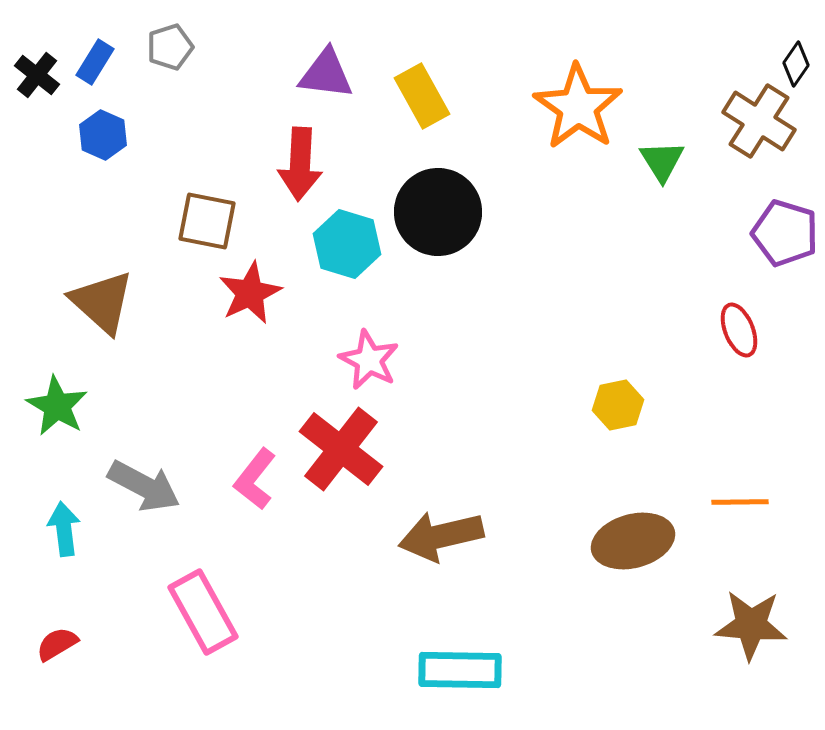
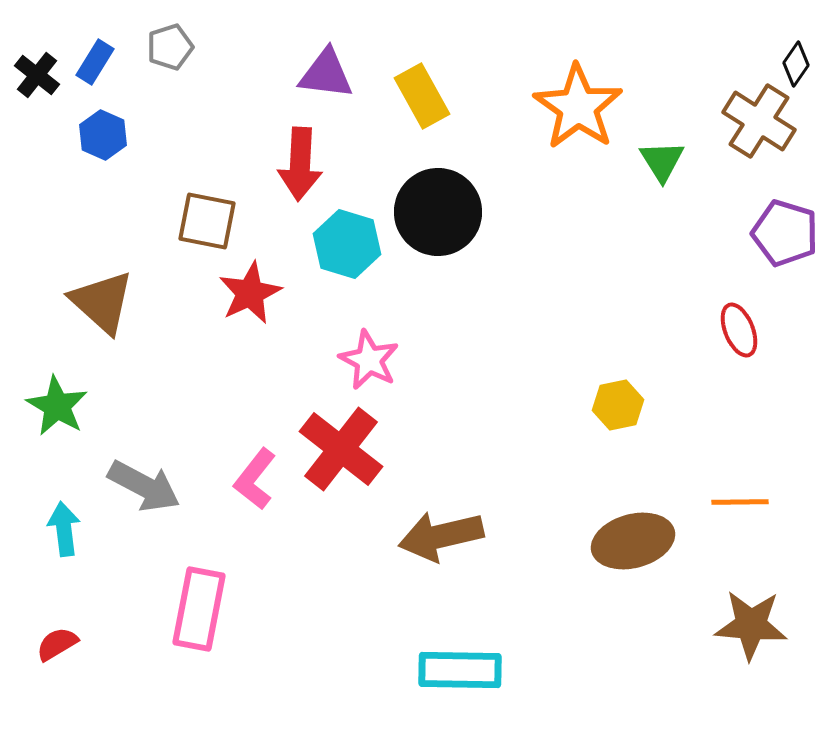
pink rectangle: moved 4 px left, 3 px up; rotated 40 degrees clockwise
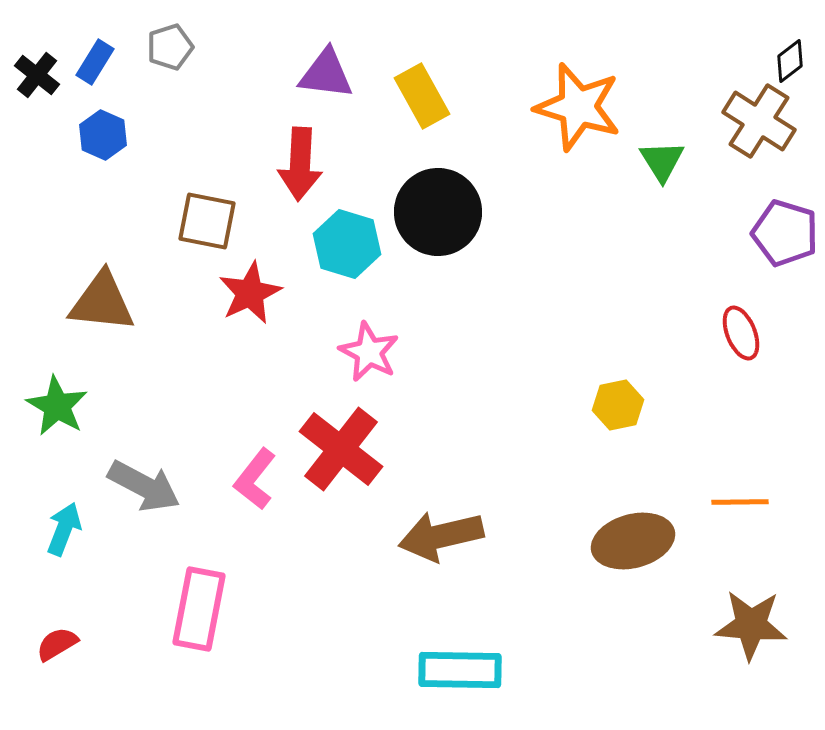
black diamond: moved 6 px left, 3 px up; rotated 18 degrees clockwise
orange star: rotated 18 degrees counterclockwise
brown triangle: rotated 36 degrees counterclockwise
red ellipse: moved 2 px right, 3 px down
pink star: moved 8 px up
cyan arrow: rotated 28 degrees clockwise
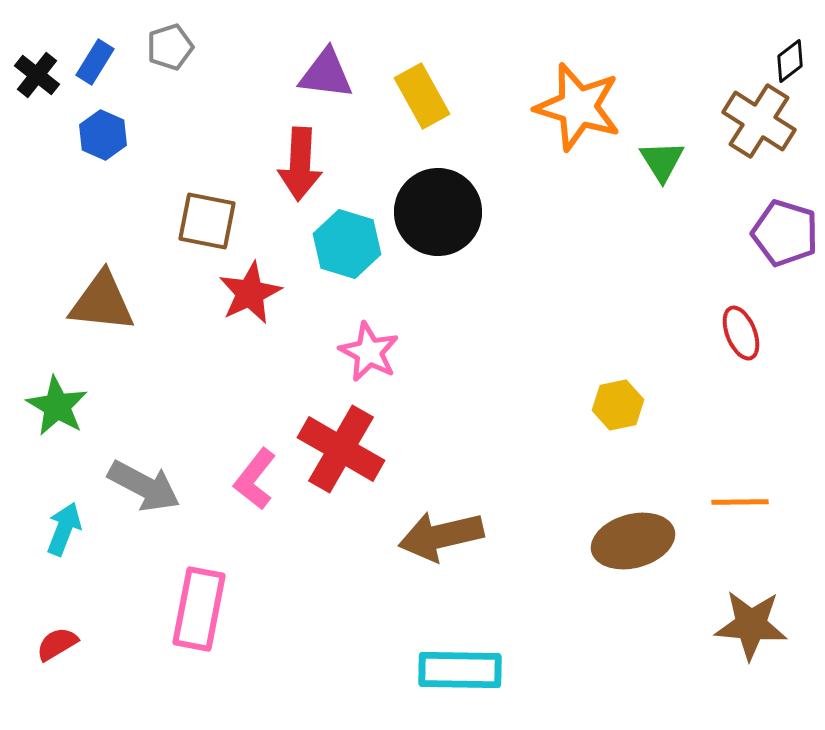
red cross: rotated 8 degrees counterclockwise
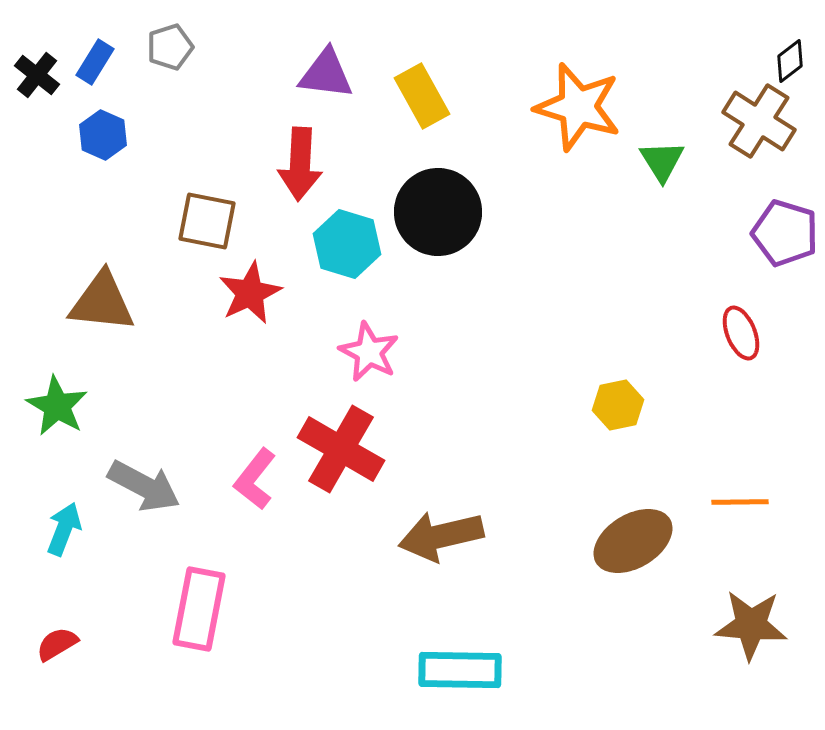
brown ellipse: rotated 16 degrees counterclockwise
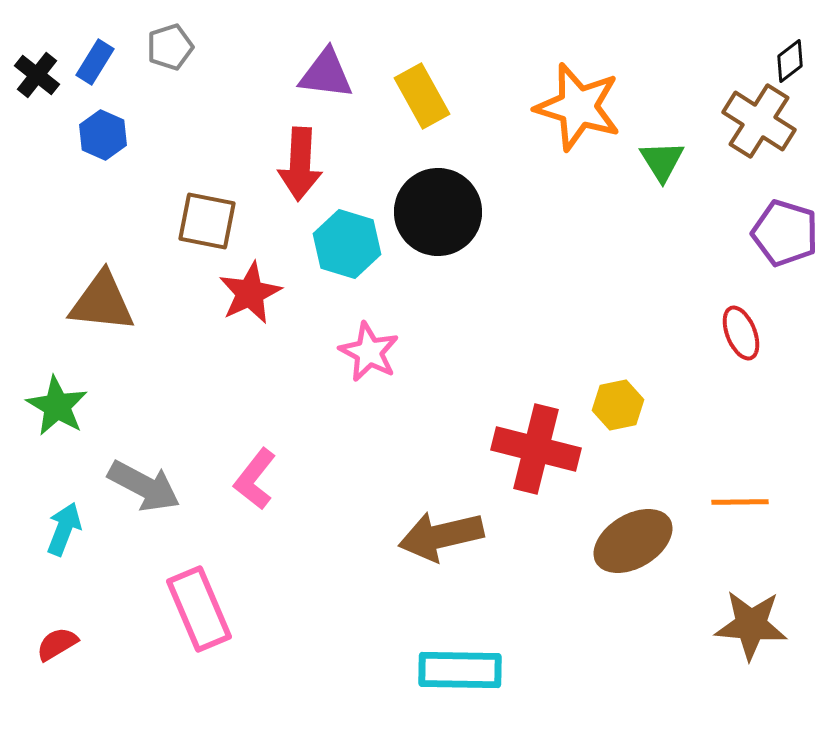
red cross: moved 195 px right; rotated 16 degrees counterclockwise
pink rectangle: rotated 34 degrees counterclockwise
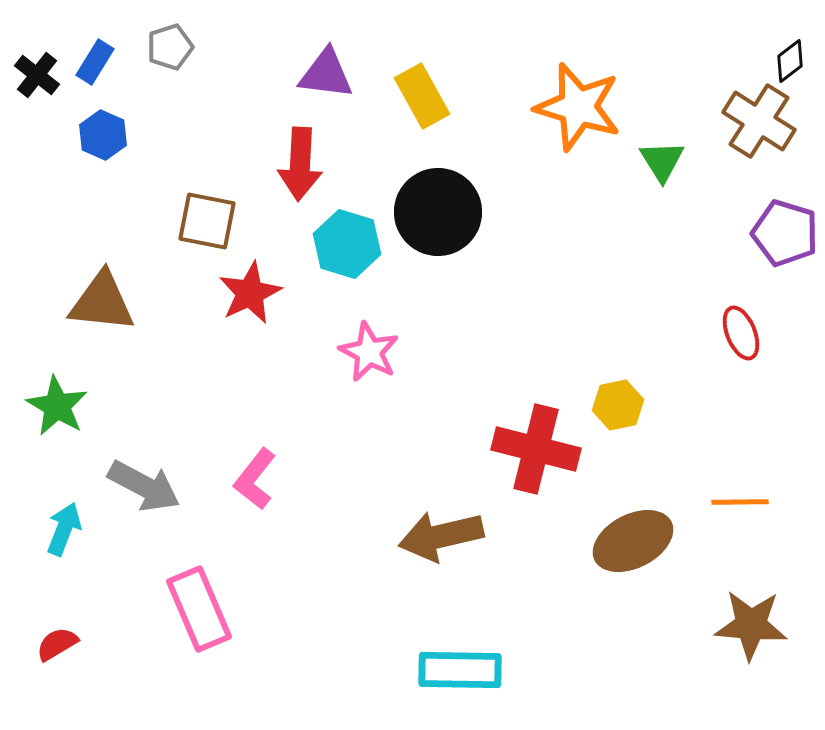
brown ellipse: rotated 4 degrees clockwise
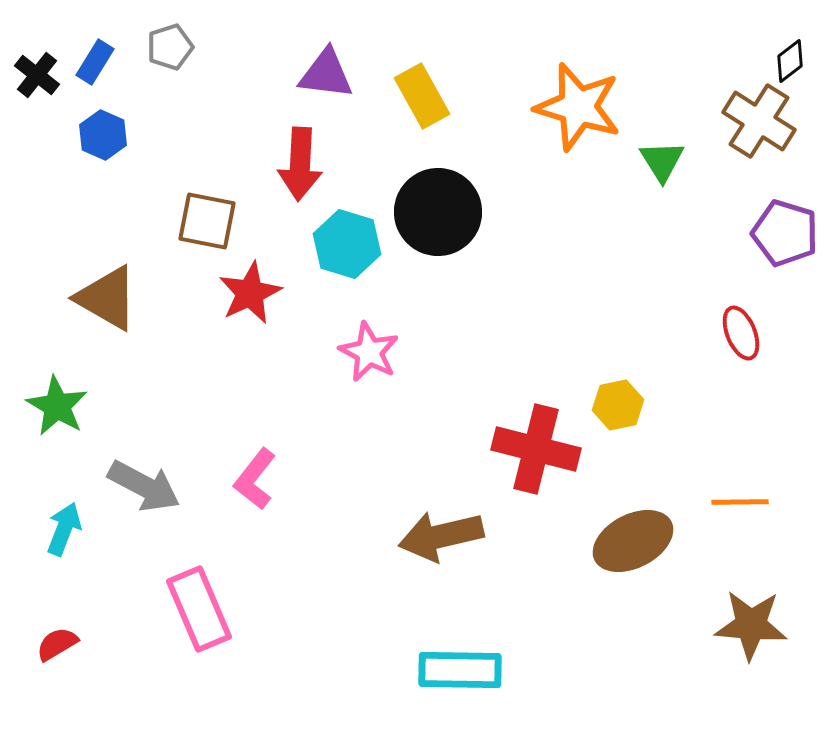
brown triangle: moved 5 px right, 4 px up; rotated 24 degrees clockwise
